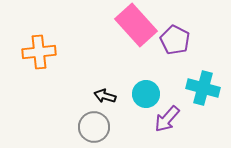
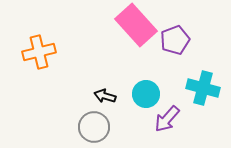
purple pentagon: rotated 24 degrees clockwise
orange cross: rotated 8 degrees counterclockwise
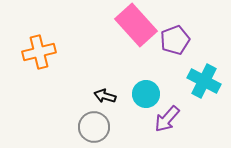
cyan cross: moved 1 px right, 7 px up; rotated 12 degrees clockwise
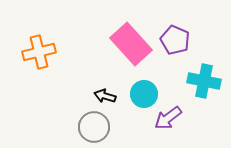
pink rectangle: moved 5 px left, 19 px down
purple pentagon: rotated 28 degrees counterclockwise
cyan cross: rotated 16 degrees counterclockwise
cyan circle: moved 2 px left
purple arrow: moved 1 px right, 1 px up; rotated 12 degrees clockwise
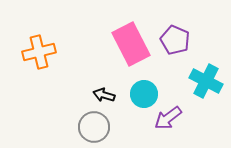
pink rectangle: rotated 15 degrees clockwise
cyan cross: moved 2 px right; rotated 16 degrees clockwise
black arrow: moved 1 px left, 1 px up
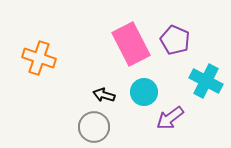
orange cross: moved 6 px down; rotated 32 degrees clockwise
cyan circle: moved 2 px up
purple arrow: moved 2 px right
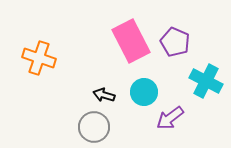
purple pentagon: moved 2 px down
pink rectangle: moved 3 px up
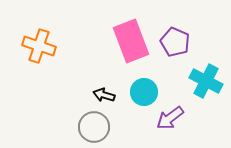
pink rectangle: rotated 6 degrees clockwise
orange cross: moved 12 px up
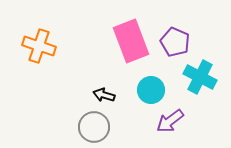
cyan cross: moved 6 px left, 4 px up
cyan circle: moved 7 px right, 2 px up
purple arrow: moved 3 px down
